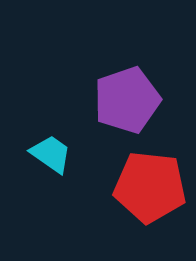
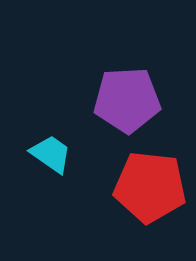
purple pentagon: rotated 16 degrees clockwise
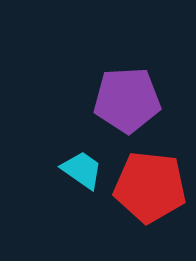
cyan trapezoid: moved 31 px right, 16 px down
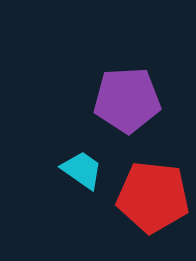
red pentagon: moved 3 px right, 10 px down
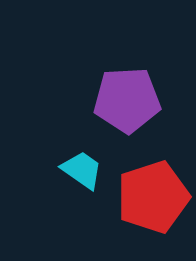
red pentagon: rotated 24 degrees counterclockwise
